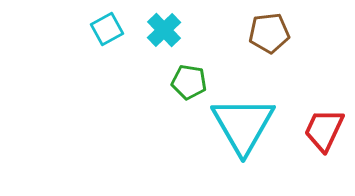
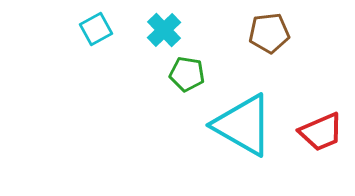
cyan square: moved 11 px left
green pentagon: moved 2 px left, 8 px up
cyan triangle: rotated 30 degrees counterclockwise
red trapezoid: moved 3 px left, 2 px down; rotated 138 degrees counterclockwise
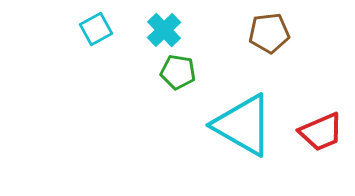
green pentagon: moved 9 px left, 2 px up
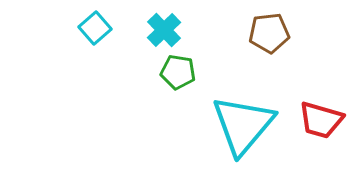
cyan square: moved 1 px left, 1 px up; rotated 12 degrees counterclockwise
cyan triangle: rotated 40 degrees clockwise
red trapezoid: moved 12 px up; rotated 39 degrees clockwise
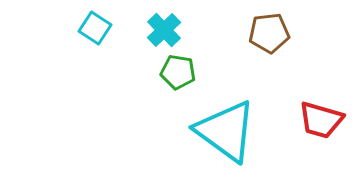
cyan square: rotated 16 degrees counterclockwise
cyan triangle: moved 17 px left, 6 px down; rotated 34 degrees counterclockwise
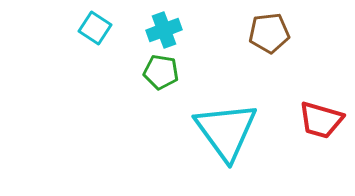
cyan cross: rotated 24 degrees clockwise
green pentagon: moved 17 px left
cyan triangle: rotated 18 degrees clockwise
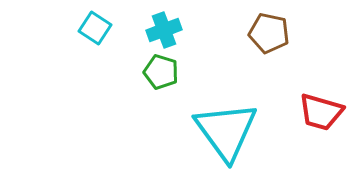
brown pentagon: rotated 18 degrees clockwise
green pentagon: rotated 8 degrees clockwise
red trapezoid: moved 8 px up
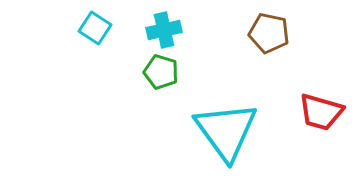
cyan cross: rotated 8 degrees clockwise
